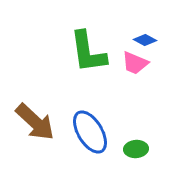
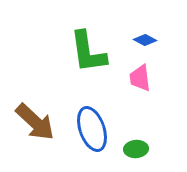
pink trapezoid: moved 5 px right, 15 px down; rotated 60 degrees clockwise
blue ellipse: moved 2 px right, 3 px up; rotated 12 degrees clockwise
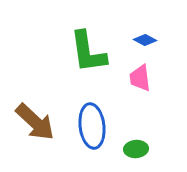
blue ellipse: moved 3 px up; rotated 12 degrees clockwise
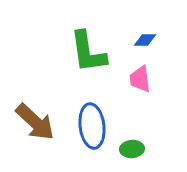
blue diamond: rotated 30 degrees counterclockwise
pink trapezoid: moved 1 px down
green ellipse: moved 4 px left
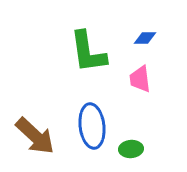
blue diamond: moved 2 px up
brown arrow: moved 14 px down
green ellipse: moved 1 px left
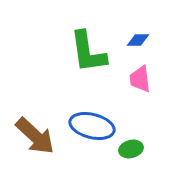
blue diamond: moved 7 px left, 2 px down
blue ellipse: rotated 69 degrees counterclockwise
green ellipse: rotated 10 degrees counterclockwise
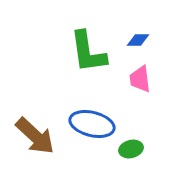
blue ellipse: moved 2 px up
